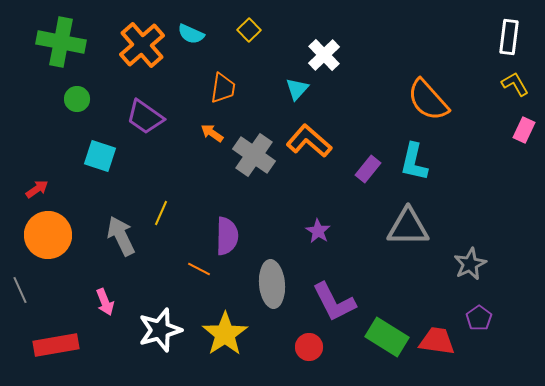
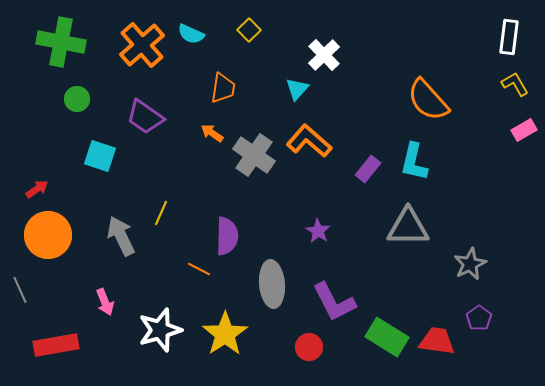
pink rectangle: rotated 35 degrees clockwise
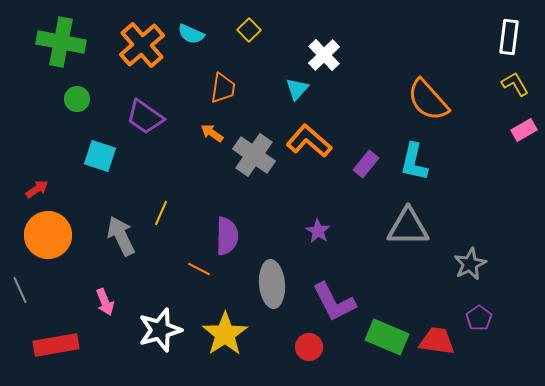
purple rectangle: moved 2 px left, 5 px up
green rectangle: rotated 9 degrees counterclockwise
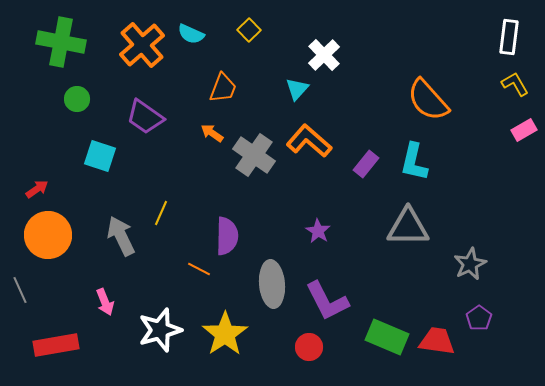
orange trapezoid: rotated 12 degrees clockwise
purple L-shape: moved 7 px left, 1 px up
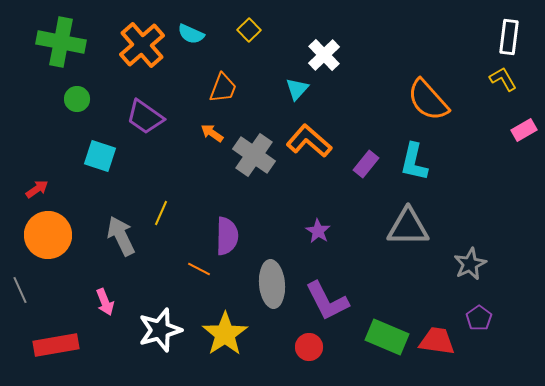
yellow L-shape: moved 12 px left, 5 px up
